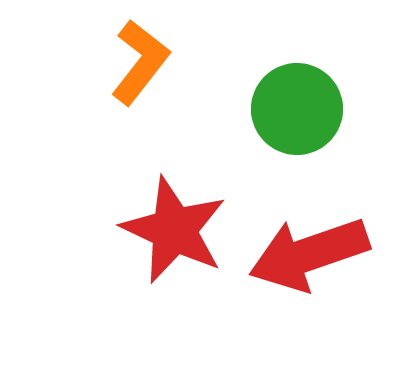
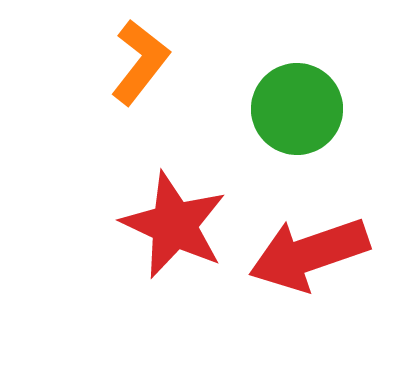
red star: moved 5 px up
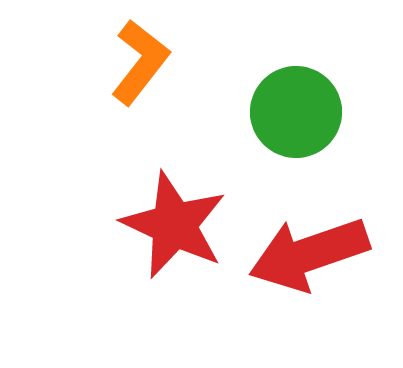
green circle: moved 1 px left, 3 px down
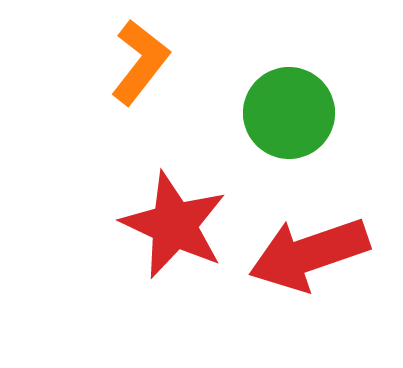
green circle: moved 7 px left, 1 px down
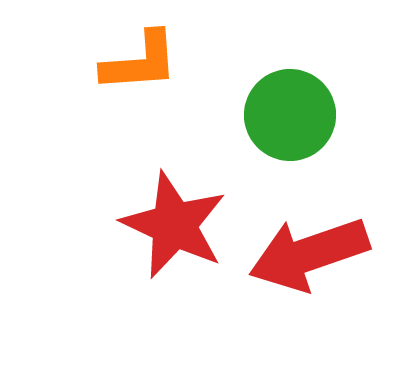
orange L-shape: rotated 48 degrees clockwise
green circle: moved 1 px right, 2 px down
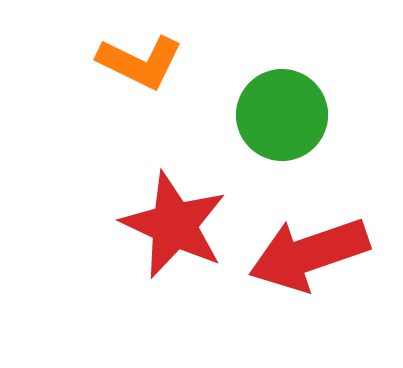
orange L-shape: rotated 30 degrees clockwise
green circle: moved 8 px left
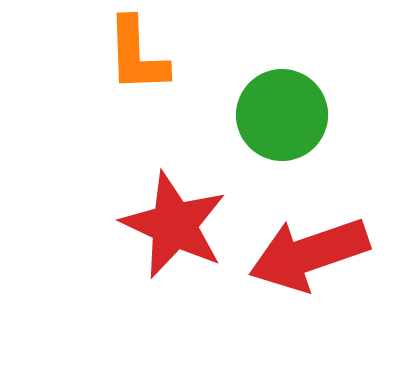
orange L-shape: moved 3 px left, 7 px up; rotated 62 degrees clockwise
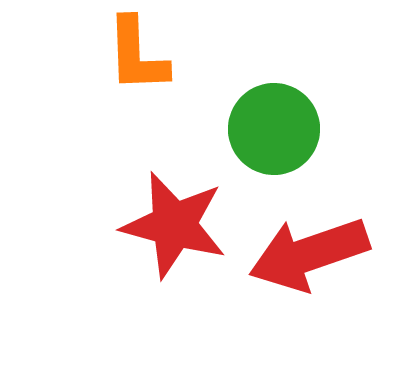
green circle: moved 8 px left, 14 px down
red star: rotated 10 degrees counterclockwise
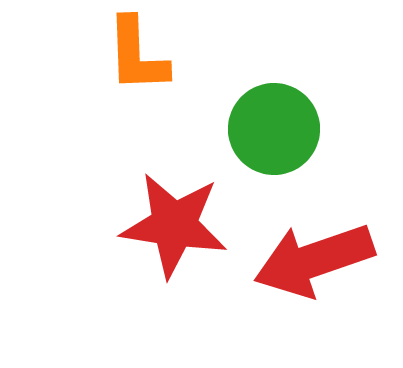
red star: rotated 6 degrees counterclockwise
red arrow: moved 5 px right, 6 px down
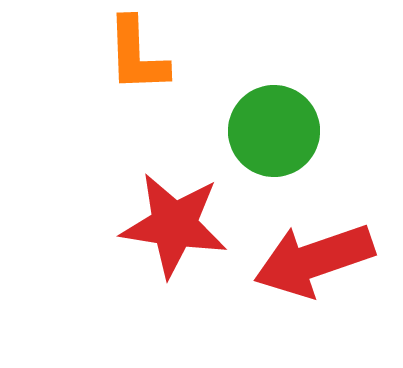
green circle: moved 2 px down
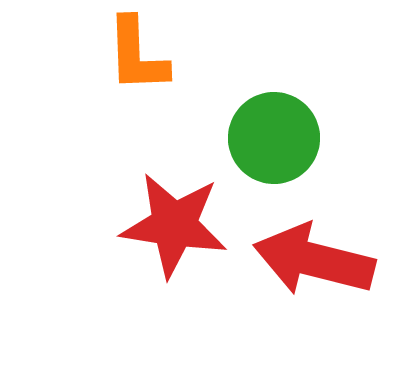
green circle: moved 7 px down
red arrow: rotated 33 degrees clockwise
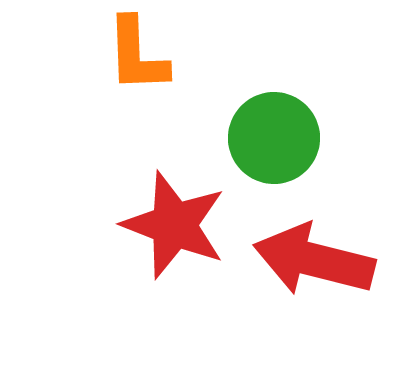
red star: rotated 12 degrees clockwise
